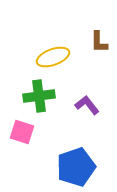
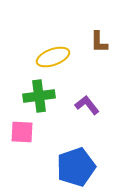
pink square: rotated 15 degrees counterclockwise
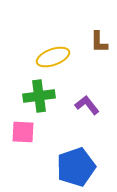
pink square: moved 1 px right
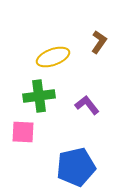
brown L-shape: rotated 145 degrees counterclockwise
blue pentagon: rotated 6 degrees clockwise
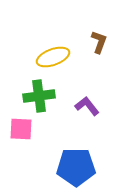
brown L-shape: rotated 15 degrees counterclockwise
purple L-shape: moved 1 px down
pink square: moved 2 px left, 3 px up
blue pentagon: rotated 12 degrees clockwise
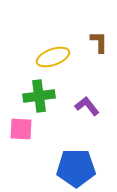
brown L-shape: rotated 20 degrees counterclockwise
blue pentagon: moved 1 px down
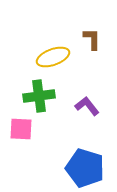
brown L-shape: moved 7 px left, 3 px up
blue pentagon: moved 9 px right; rotated 18 degrees clockwise
